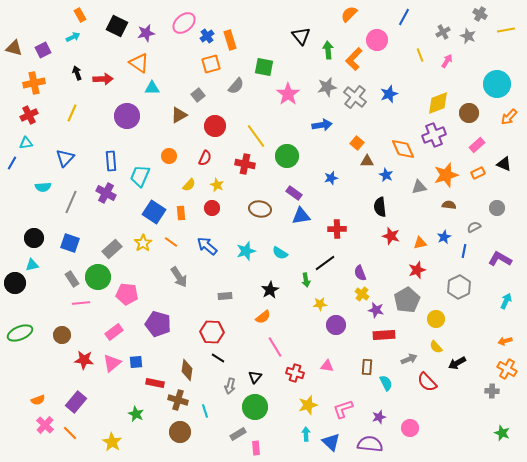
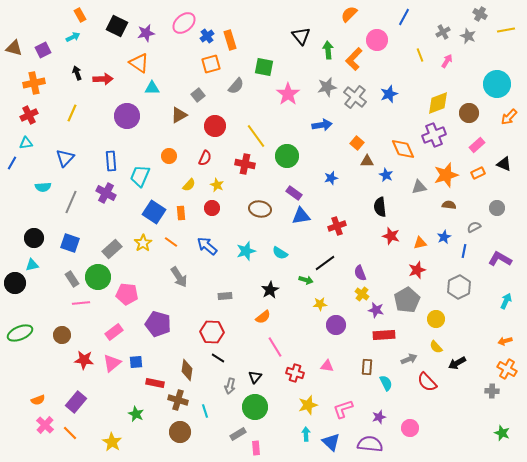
red cross at (337, 229): moved 3 px up; rotated 18 degrees counterclockwise
green arrow at (306, 280): rotated 64 degrees counterclockwise
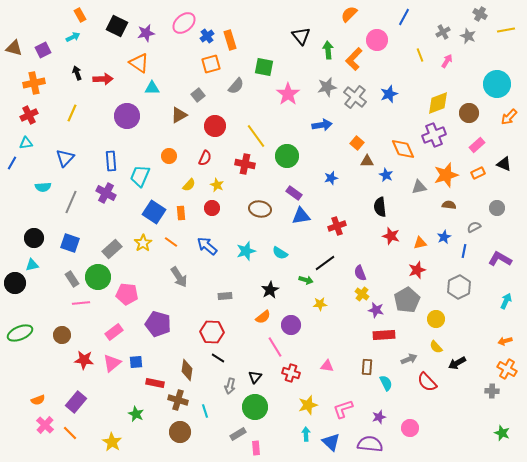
purple circle at (336, 325): moved 45 px left
red cross at (295, 373): moved 4 px left
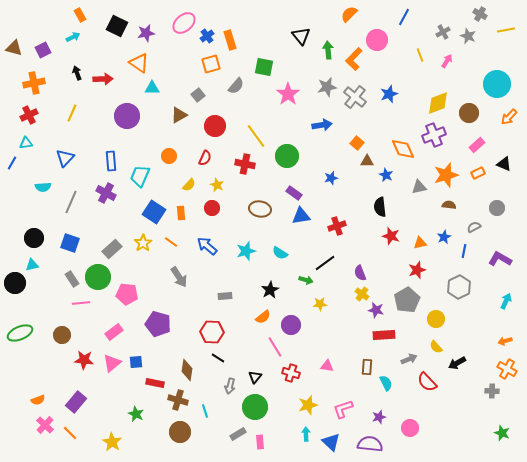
pink rectangle at (256, 448): moved 4 px right, 6 px up
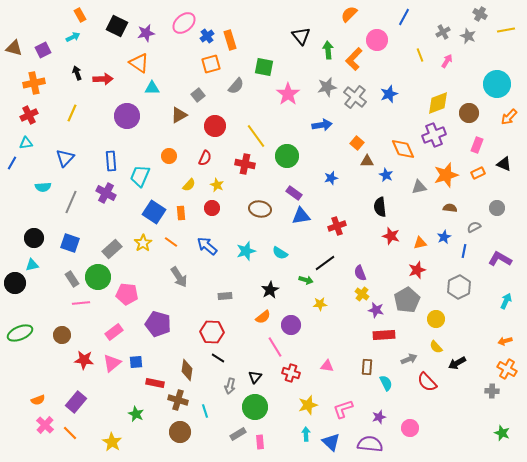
pink rectangle at (477, 145): rotated 28 degrees counterclockwise
brown semicircle at (449, 205): moved 1 px right, 3 px down
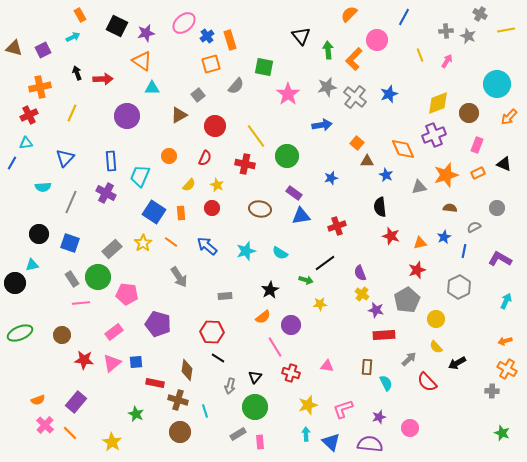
gray cross at (443, 32): moved 3 px right, 1 px up; rotated 24 degrees clockwise
orange triangle at (139, 63): moved 3 px right, 2 px up
orange cross at (34, 83): moved 6 px right, 4 px down
black circle at (34, 238): moved 5 px right, 4 px up
gray arrow at (409, 359): rotated 21 degrees counterclockwise
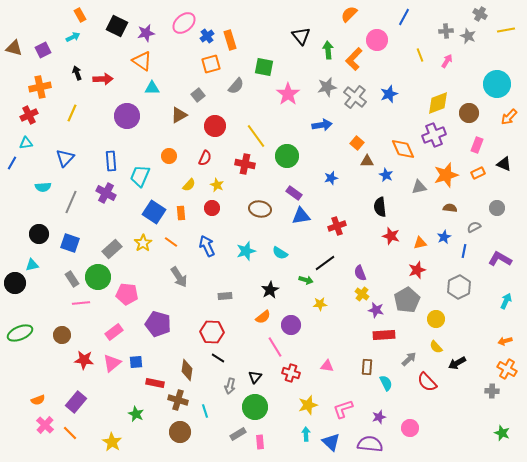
blue arrow at (207, 246): rotated 25 degrees clockwise
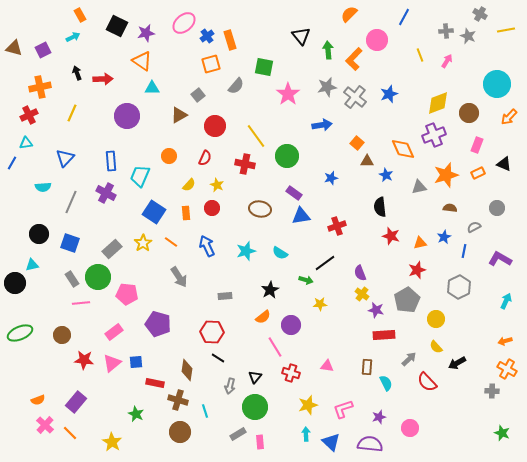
orange rectangle at (181, 213): moved 5 px right
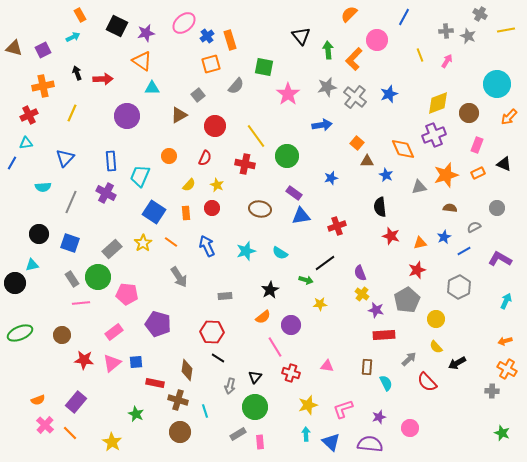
orange cross at (40, 87): moved 3 px right, 1 px up
blue line at (464, 251): rotated 48 degrees clockwise
